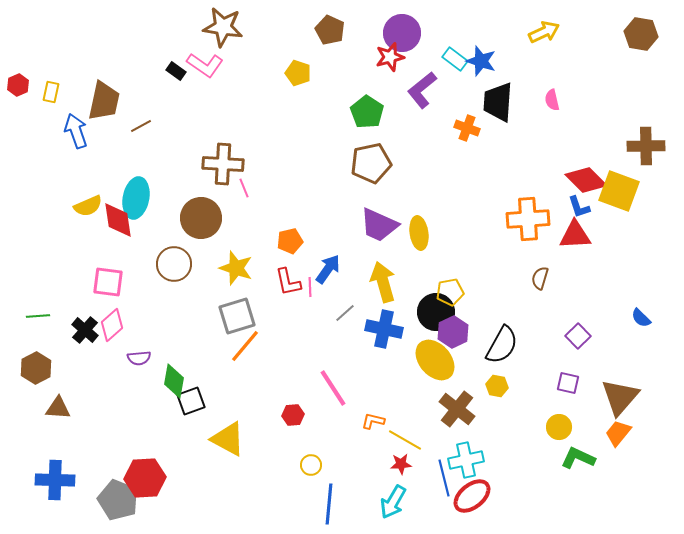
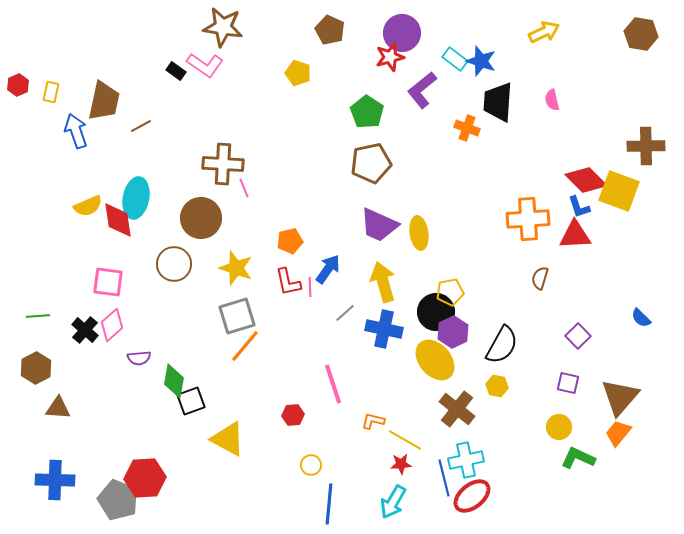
pink line at (333, 388): moved 4 px up; rotated 15 degrees clockwise
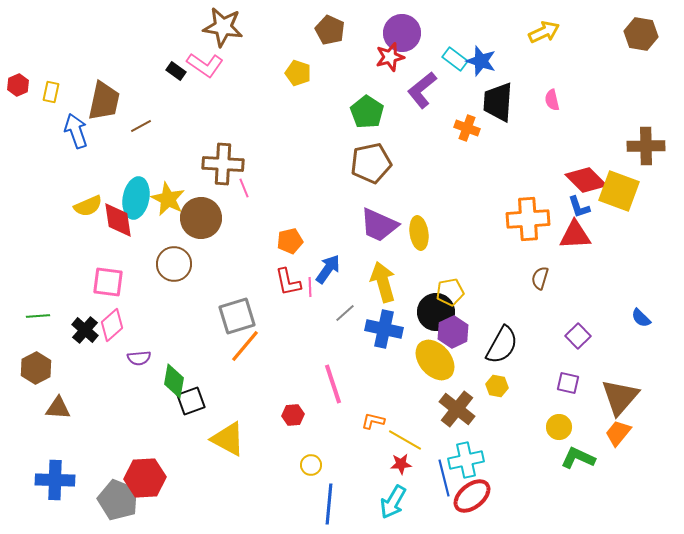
yellow star at (236, 268): moved 68 px left, 69 px up; rotated 8 degrees clockwise
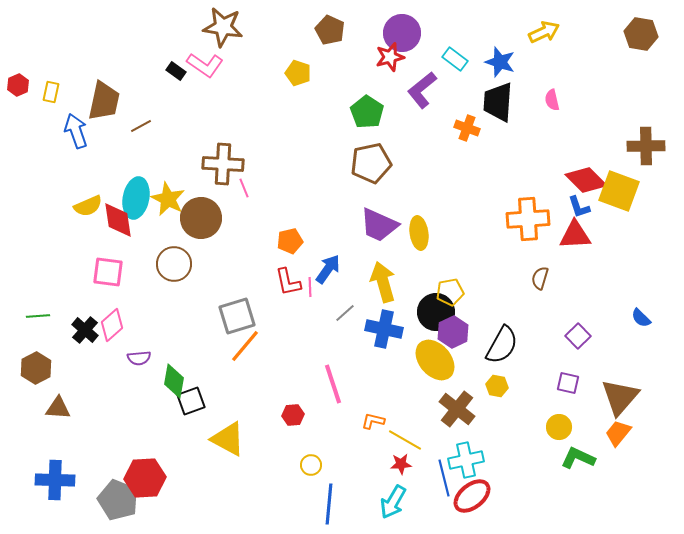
blue star at (481, 61): moved 19 px right, 1 px down
pink square at (108, 282): moved 10 px up
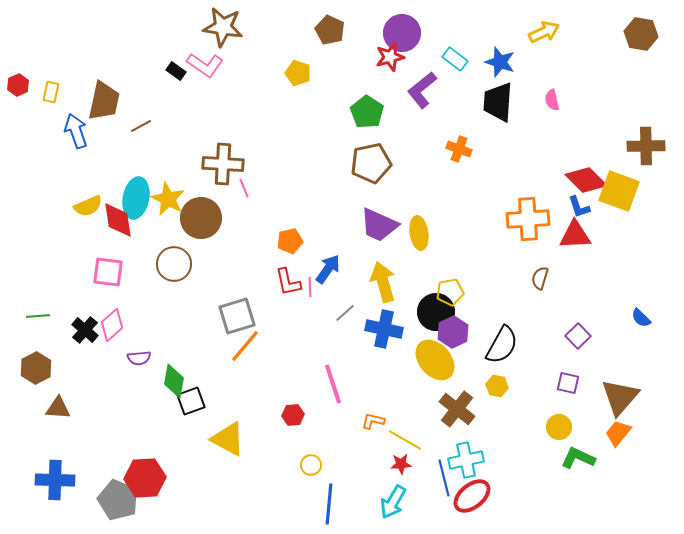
orange cross at (467, 128): moved 8 px left, 21 px down
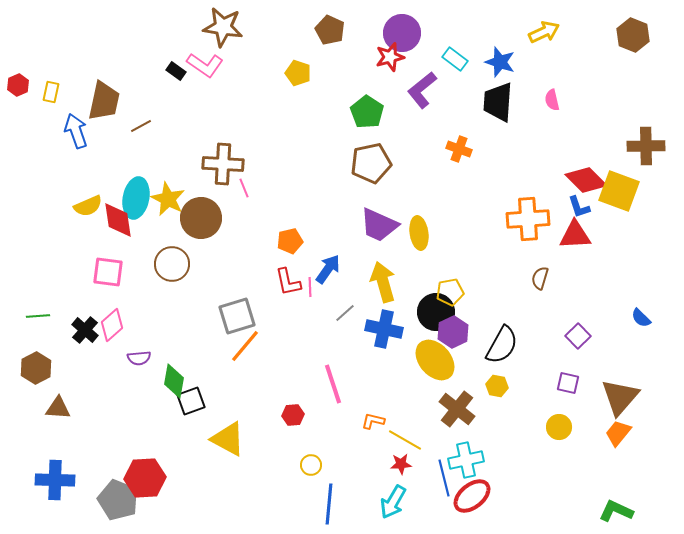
brown hexagon at (641, 34): moved 8 px left, 1 px down; rotated 12 degrees clockwise
brown circle at (174, 264): moved 2 px left
green L-shape at (578, 458): moved 38 px right, 53 px down
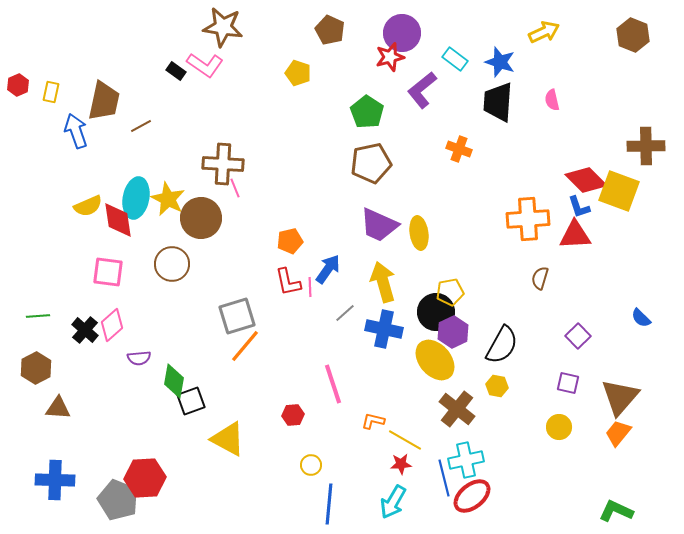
pink line at (244, 188): moved 9 px left
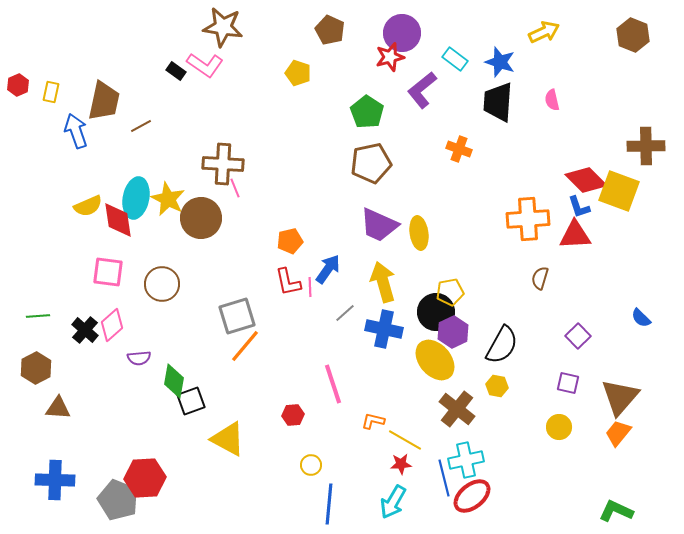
brown circle at (172, 264): moved 10 px left, 20 px down
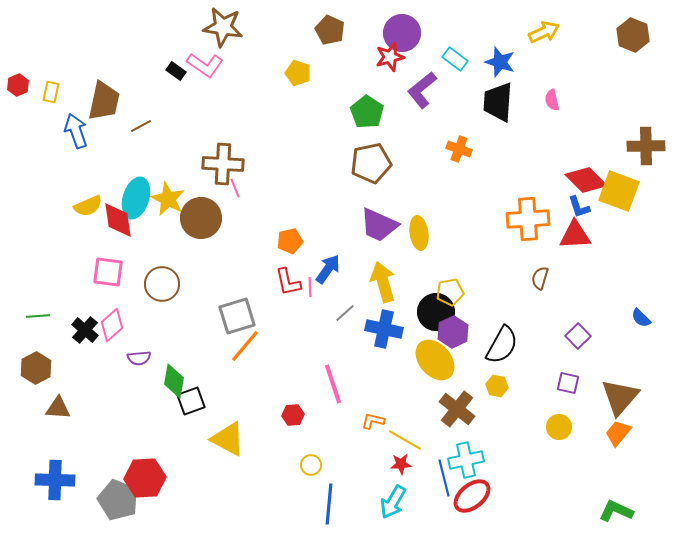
cyan ellipse at (136, 198): rotated 6 degrees clockwise
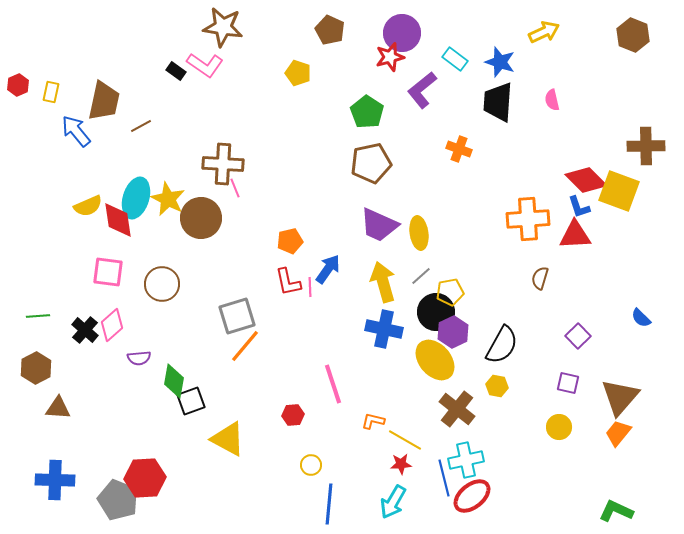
blue arrow at (76, 131): rotated 20 degrees counterclockwise
gray line at (345, 313): moved 76 px right, 37 px up
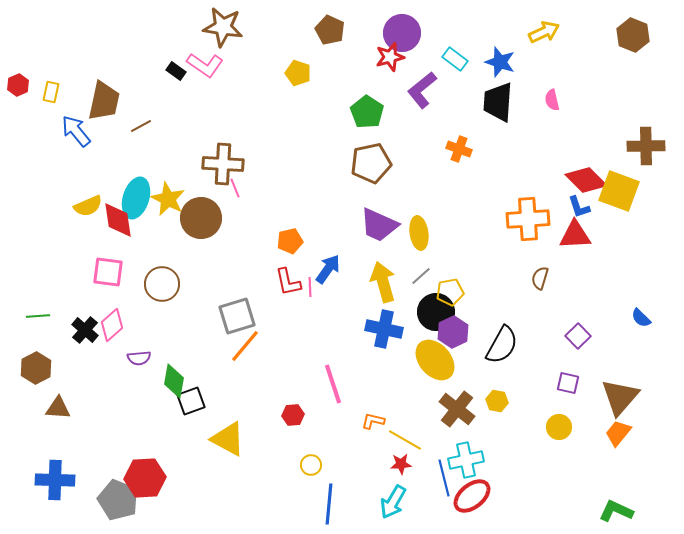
yellow hexagon at (497, 386): moved 15 px down
